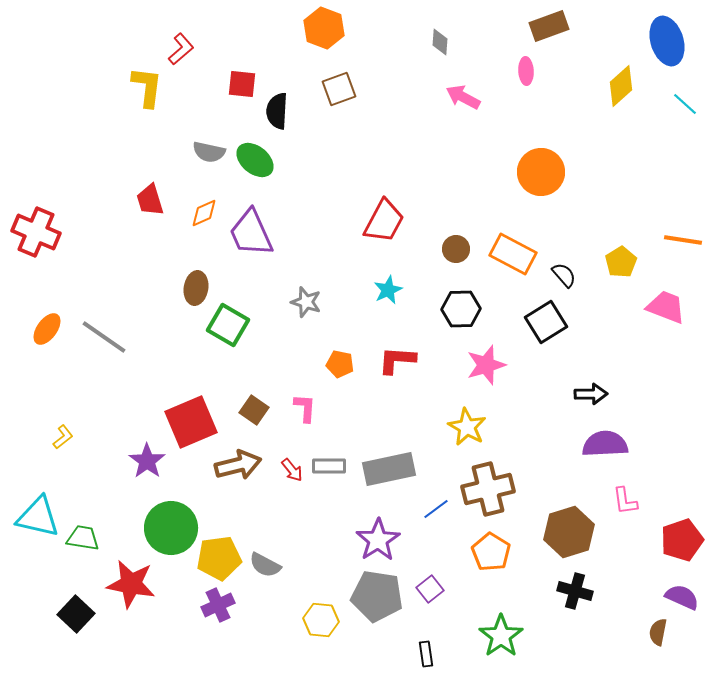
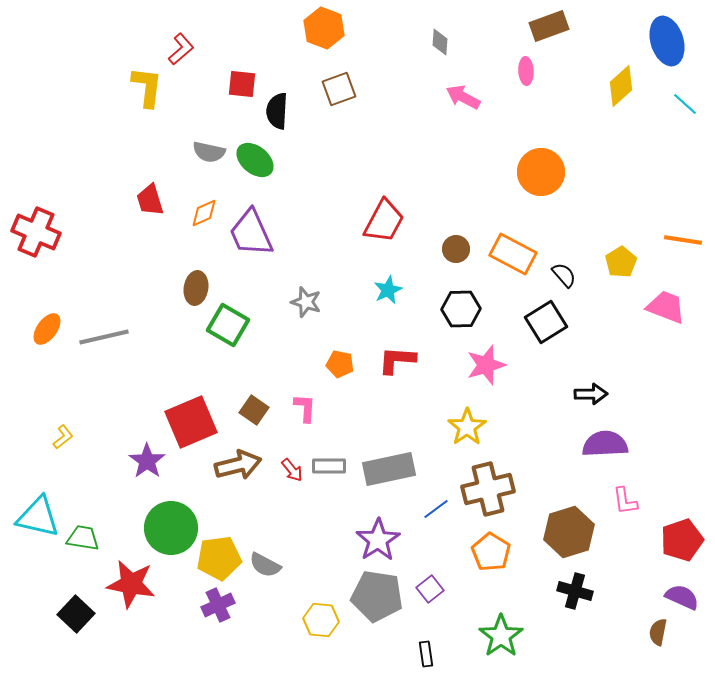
gray line at (104, 337): rotated 48 degrees counterclockwise
yellow star at (467, 427): rotated 9 degrees clockwise
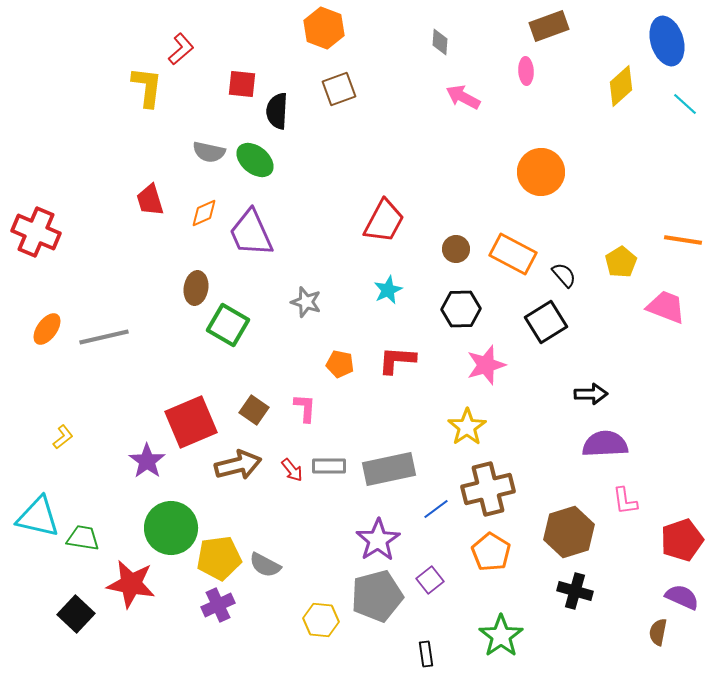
purple square at (430, 589): moved 9 px up
gray pentagon at (377, 596): rotated 24 degrees counterclockwise
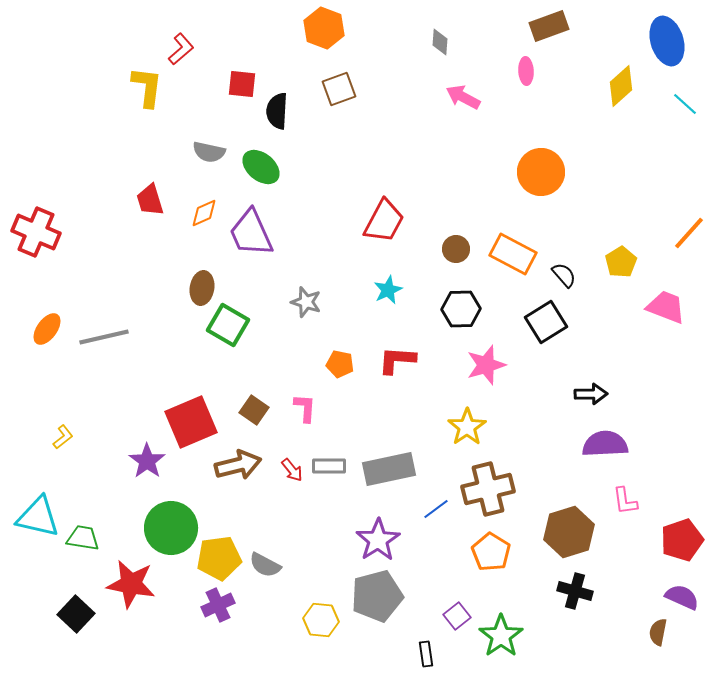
green ellipse at (255, 160): moved 6 px right, 7 px down
orange line at (683, 240): moved 6 px right, 7 px up; rotated 57 degrees counterclockwise
brown ellipse at (196, 288): moved 6 px right
purple square at (430, 580): moved 27 px right, 36 px down
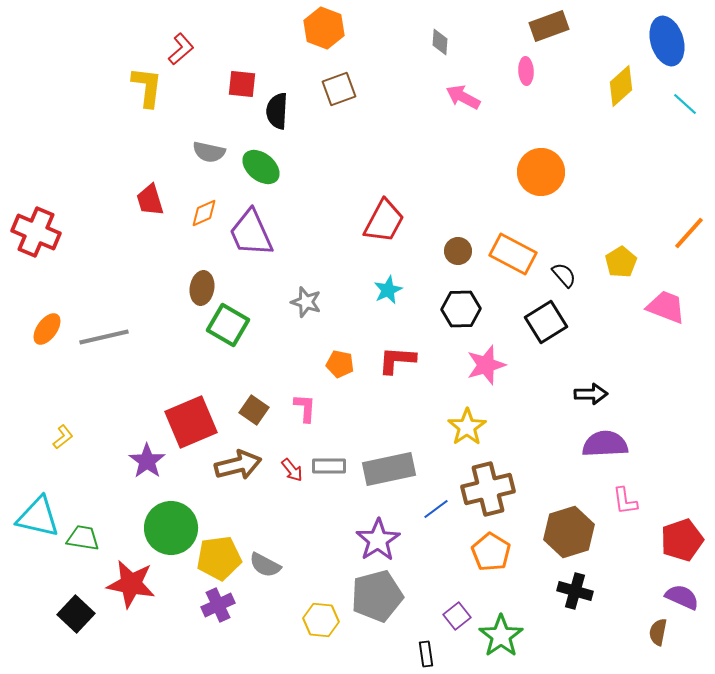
brown circle at (456, 249): moved 2 px right, 2 px down
